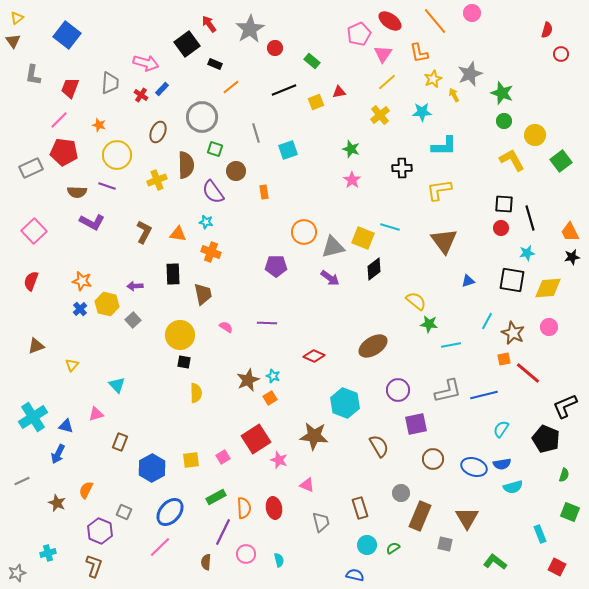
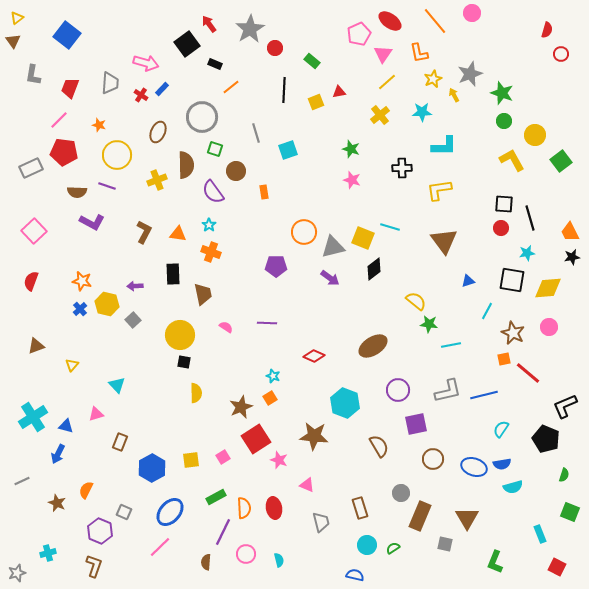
black line at (284, 90): rotated 65 degrees counterclockwise
pink star at (352, 180): rotated 18 degrees counterclockwise
cyan star at (206, 222): moved 3 px right, 3 px down; rotated 24 degrees clockwise
cyan line at (487, 321): moved 10 px up
brown star at (248, 380): moved 7 px left, 27 px down
green L-shape at (495, 562): rotated 105 degrees counterclockwise
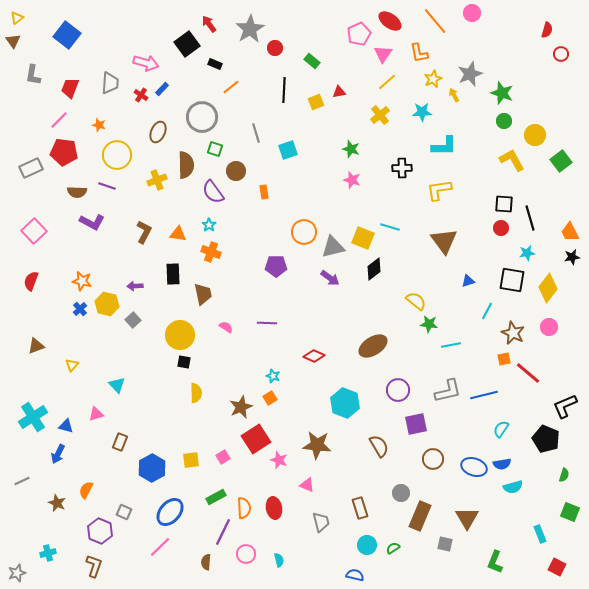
yellow diamond at (548, 288): rotated 48 degrees counterclockwise
brown star at (314, 436): moved 3 px right, 9 px down
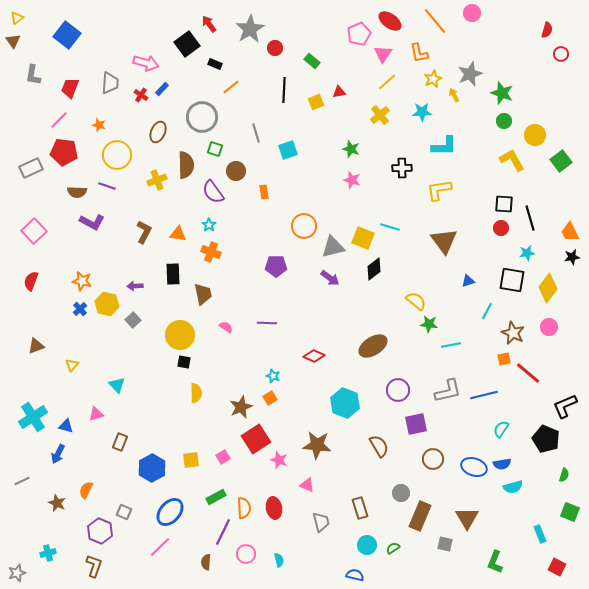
orange circle at (304, 232): moved 6 px up
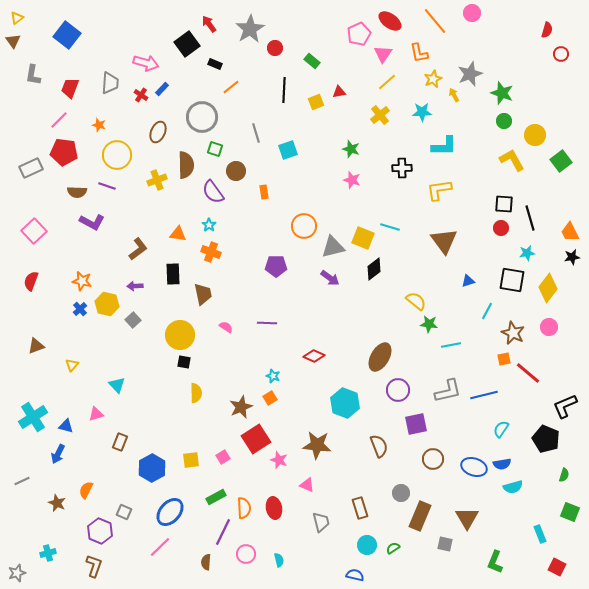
brown L-shape at (144, 232): moved 6 px left, 17 px down; rotated 25 degrees clockwise
brown ellipse at (373, 346): moved 7 px right, 11 px down; rotated 28 degrees counterclockwise
brown semicircle at (379, 446): rotated 10 degrees clockwise
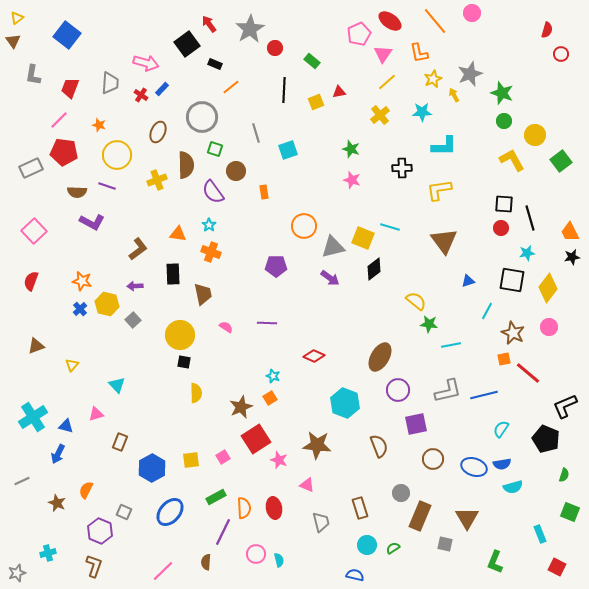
pink line at (160, 547): moved 3 px right, 24 px down
pink circle at (246, 554): moved 10 px right
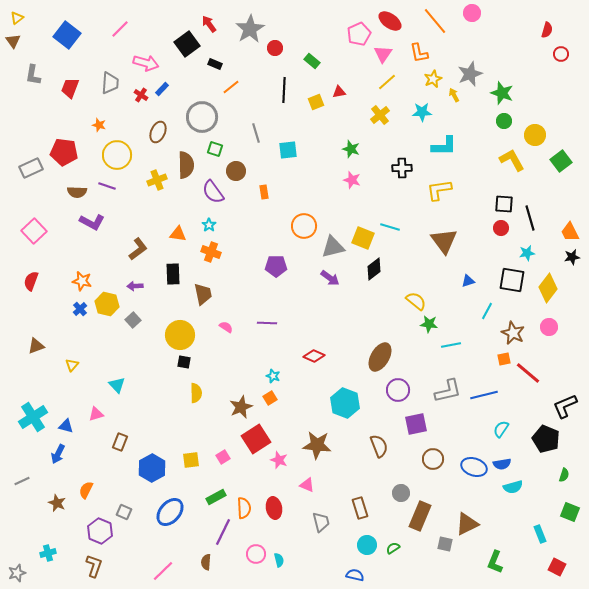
pink line at (59, 120): moved 61 px right, 91 px up
cyan square at (288, 150): rotated 12 degrees clockwise
brown triangle at (467, 518): moved 6 px down; rotated 35 degrees clockwise
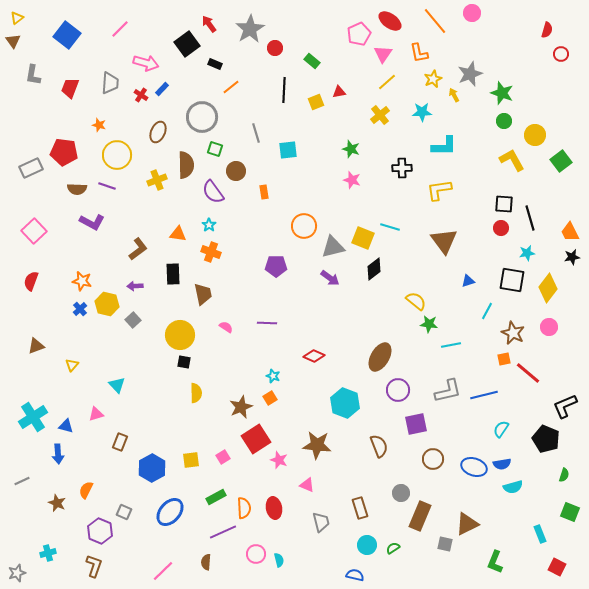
brown semicircle at (77, 192): moved 3 px up
blue arrow at (58, 454): rotated 30 degrees counterclockwise
purple line at (223, 532): rotated 40 degrees clockwise
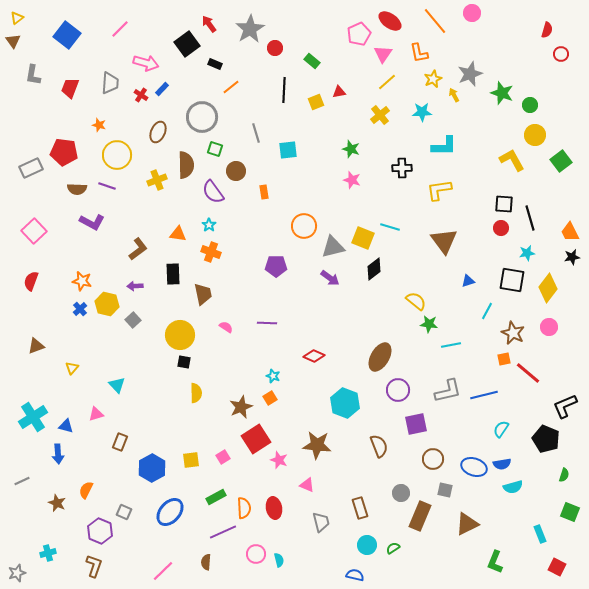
green circle at (504, 121): moved 26 px right, 16 px up
yellow triangle at (72, 365): moved 3 px down
gray square at (445, 544): moved 54 px up
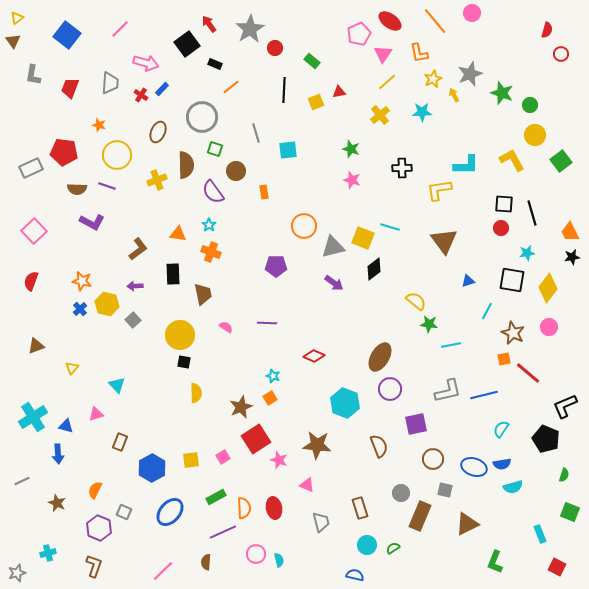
cyan L-shape at (444, 146): moved 22 px right, 19 px down
black line at (530, 218): moved 2 px right, 5 px up
purple arrow at (330, 278): moved 4 px right, 5 px down
purple circle at (398, 390): moved 8 px left, 1 px up
orange semicircle at (86, 490): moved 9 px right
purple hexagon at (100, 531): moved 1 px left, 3 px up
